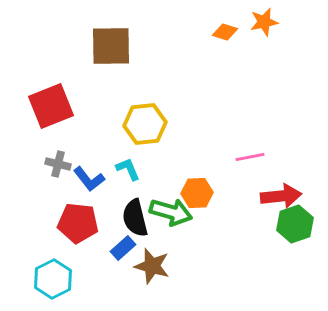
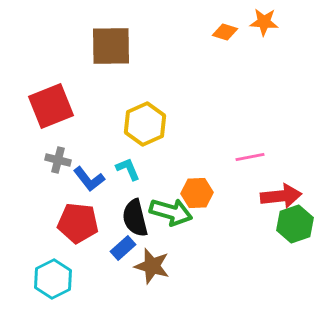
orange star: rotated 16 degrees clockwise
yellow hexagon: rotated 18 degrees counterclockwise
gray cross: moved 4 px up
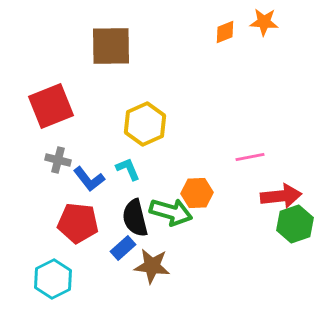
orange diamond: rotated 40 degrees counterclockwise
brown star: rotated 9 degrees counterclockwise
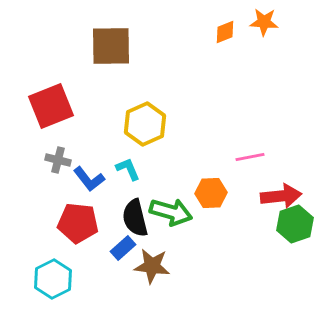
orange hexagon: moved 14 px right
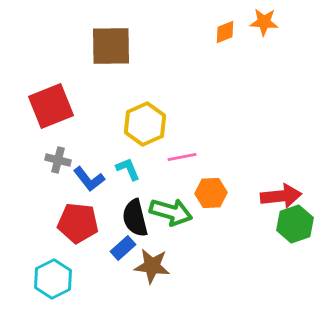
pink line: moved 68 px left
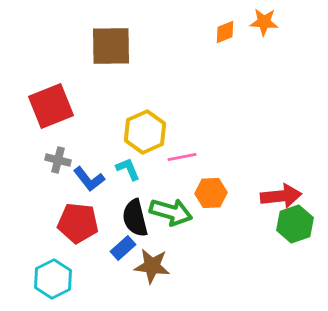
yellow hexagon: moved 8 px down
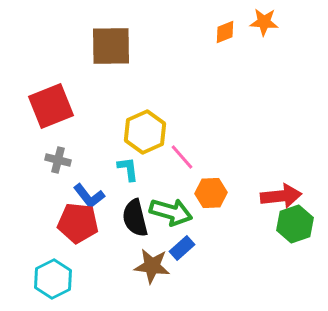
pink line: rotated 60 degrees clockwise
cyan L-shape: rotated 16 degrees clockwise
blue L-shape: moved 17 px down
blue rectangle: moved 59 px right
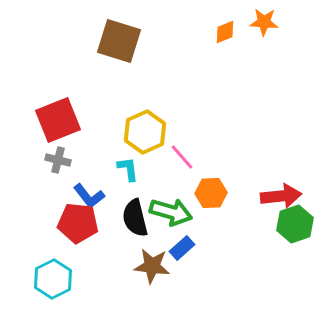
brown square: moved 8 px right, 5 px up; rotated 18 degrees clockwise
red square: moved 7 px right, 14 px down
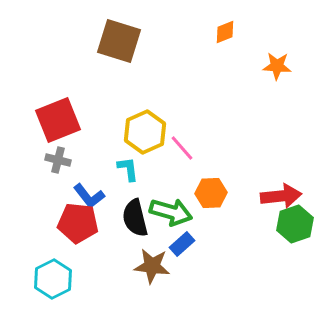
orange star: moved 13 px right, 44 px down
pink line: moved 9 px up
blue rectangle: moved 4 px up
